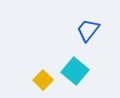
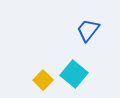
cyan square: moved 1 px left, 3 px down
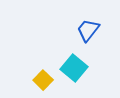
cyan square: moved 6 px up
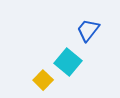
cyan square: moved 6 px left, 6 px up
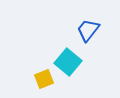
yellow square: moved 1 px right, 1 px up; rotated 24 degrees clockwise
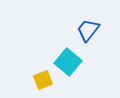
yellow square: moved 1 px left, 1 px down
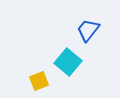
yellow square: moved 4 px left, 1 px down
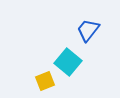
yellow square: moved 6 px right
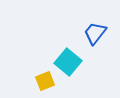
blue trapezoid: moved 7 px right, 3 px down
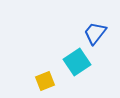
cyan square: moved 9 px right; rotated 16 degrees clockwise
